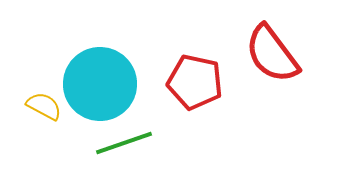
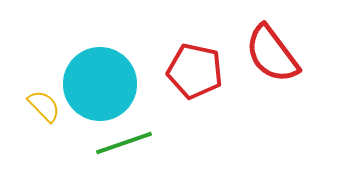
red pentagon: moved 11 px up
yellow semicircle: rotated 18 degrees clockwise
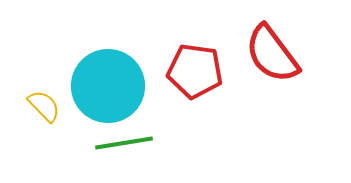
red pentagon: rotated 4 degrees counterclockwise
cyan circle: moved 8 px right, 2 px down
green line: rotated 10 degrees clockwise
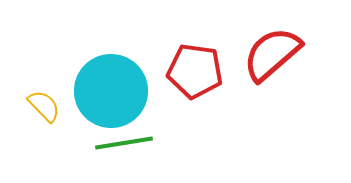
red semicircle: rotated 86 degrees clockwise
cyan circle: moved 3 px right, 5 px down
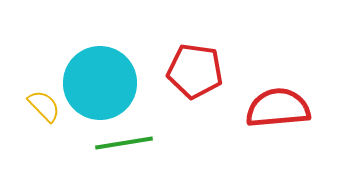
red semicircle: moved 6 px right, 54 px down; rotated 36 degrees clockwise
cyan circle: moved 11 px left, 8 px up
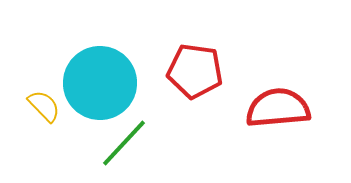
green line: rotated 38 degrees counterclockwise
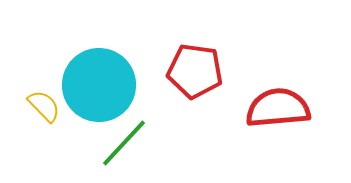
cyan circle: moved 1 px left, 2 px down
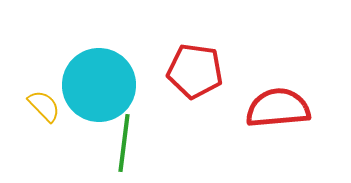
green line: rotated 36 degrees counterclockwise
